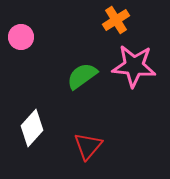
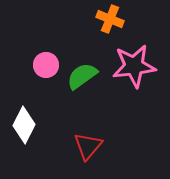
orange cross: moved 6 px left, 1 px up; rotated 36 degrees counterclockwise
pink circle: moved 25 px right, 28 px down
pink star: rotated 12 degrees counterclockwise
white diamond: moved 8 px left, 3 px up; rotated 15 degrees counterclockwise
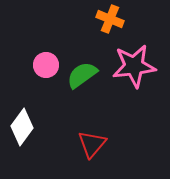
green semicircle: moved 1 px up
white diamond: moved 2 px left, 2 px down; rotated 9 degrees clockwise
red triangle: moved 4 px right, 2 px up
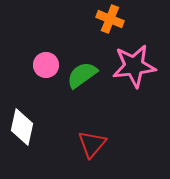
white diamond: rotated 24 degrees counterclockwise
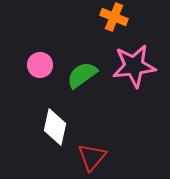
orange cross: moved 4 px right, 2 px up
pink circle: moved 6 px left
white diamond: moved 33 px right
red triangle: moved 13 px down
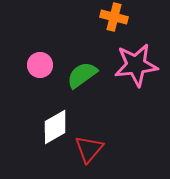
orange cross: rotated 8 degrees counterclockwise
pink star: moved 2 px right, 1 px up
white diamond: rotated 48 degrees clockwise
red triangle: moved 3 px left, 8 px up
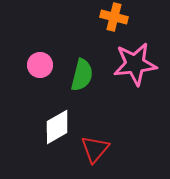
pink star: moved 1 px left, 1 px up
green semicircle: rotated 140 degrees clockwise
white diamond: moved 2 px right
red triangle: moved 6 px right
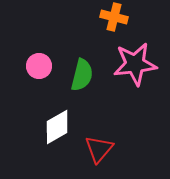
pink circle: moved 1 px left, 1 px down
red triangle: moved 4 px right
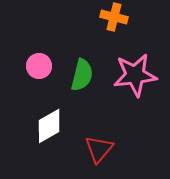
pink star: moved 11 px down
white diamond: moved 8 px left, 1 px up
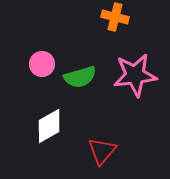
orange cross: moved 1 px right
pink circle: moved 3 px right, 2 px up
green semicircle: moved 2 px left, 2 px down; rotated 60 degrees clockwise
red triangle: moved 3 px right, 2 px down
